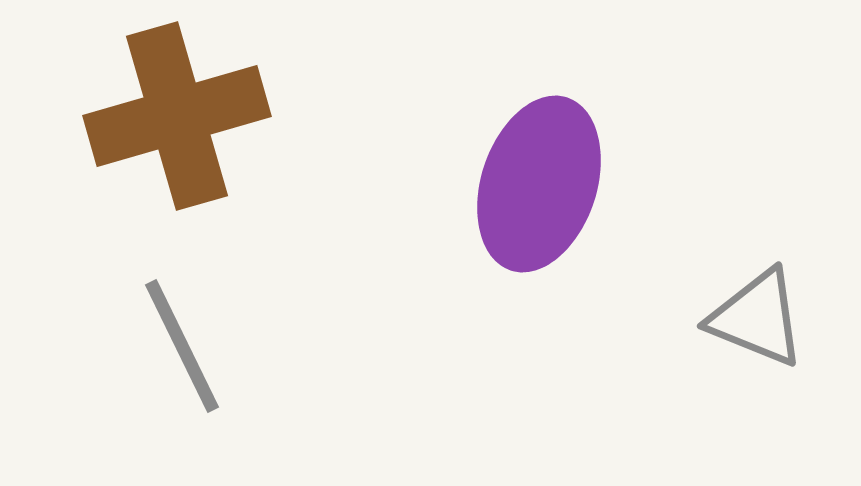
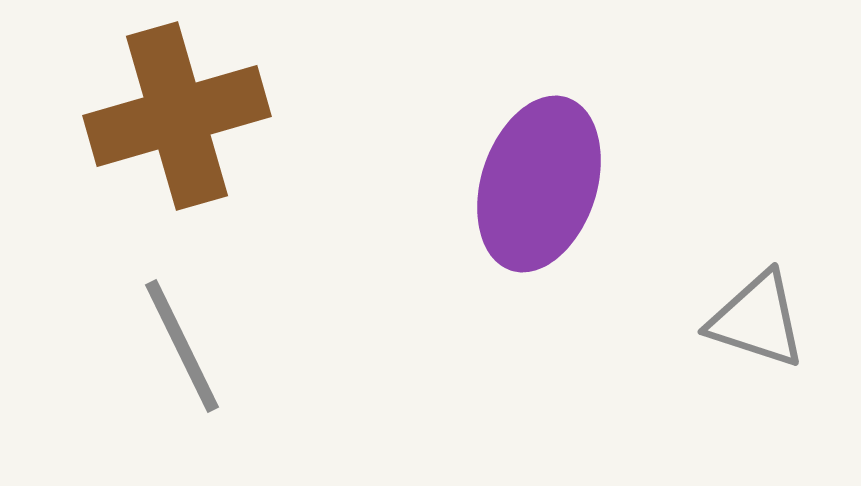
gray triangle: moved 2 px down; rotated 4 degrees counterclockwise
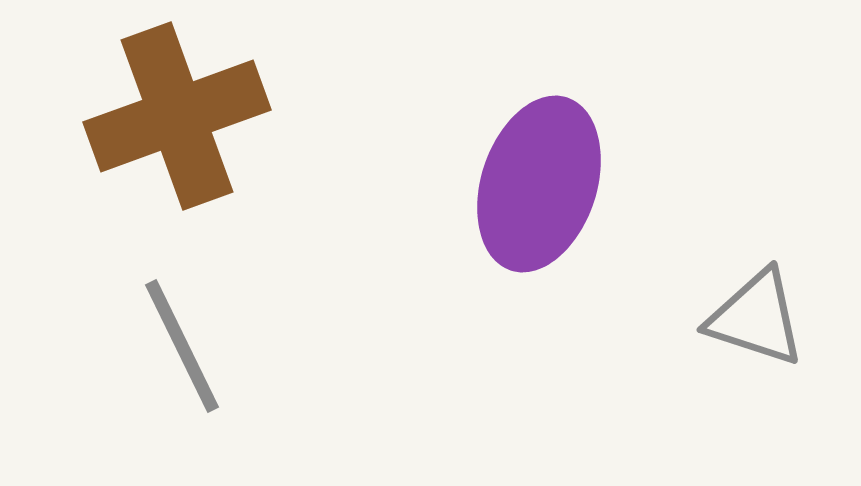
brown cross: rotated 4 degrees counterclockwise
gray triangle: moved 1 px left, 2 px up
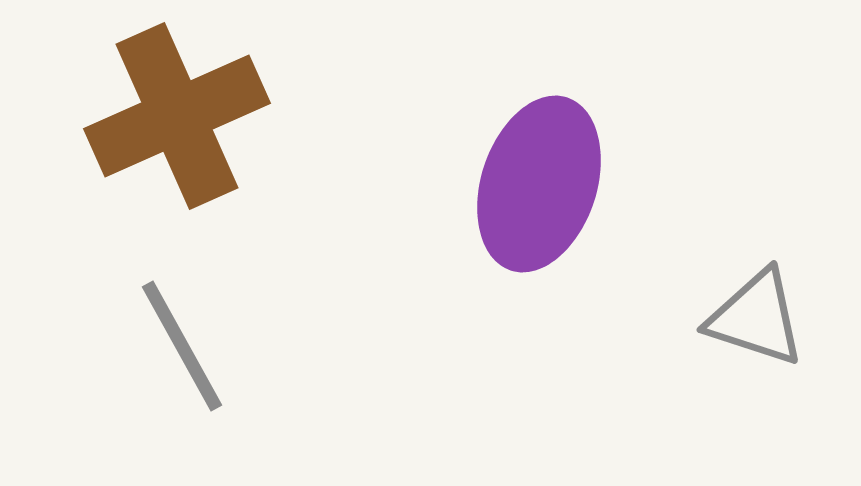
brown cross: rotated 4 degrees counterclockwise
gray line: rotated 3 degrees counterclockwise
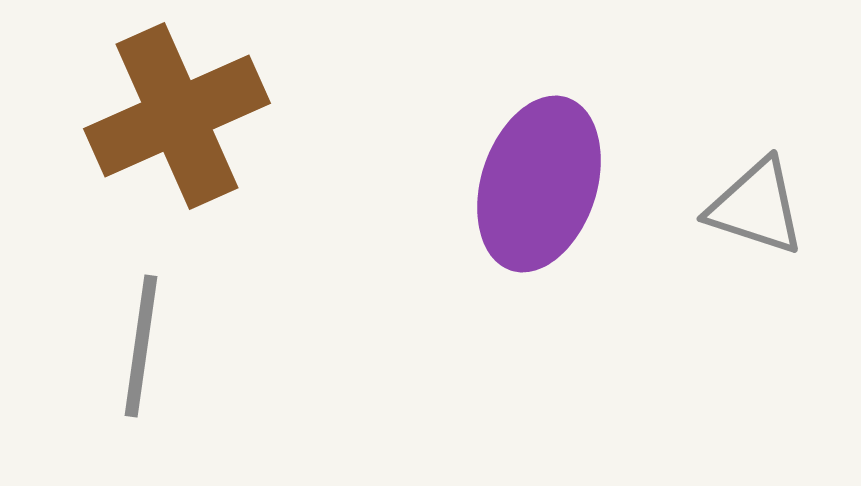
gray triangle: moved 111 px up
gray line: moved 41 px left; rotated 37 degrees clockwise
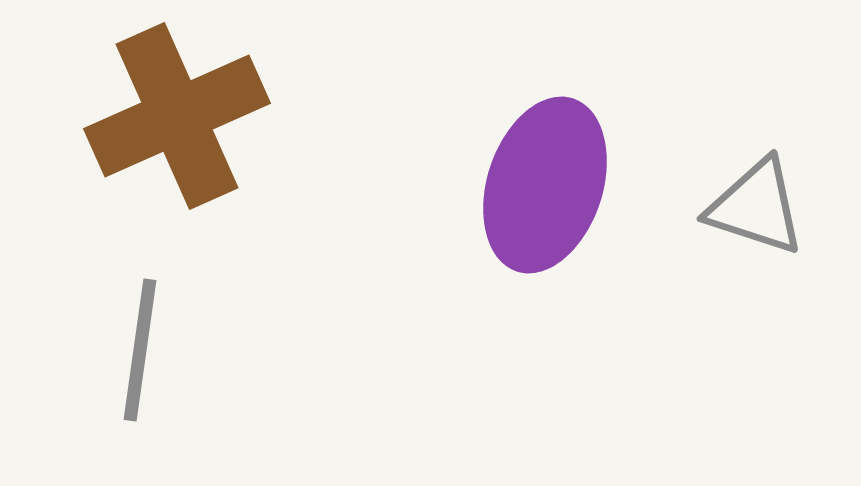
purple ellipse: moved 6 px right, 1 px down
gray line: moved 1 px left, 4 px down
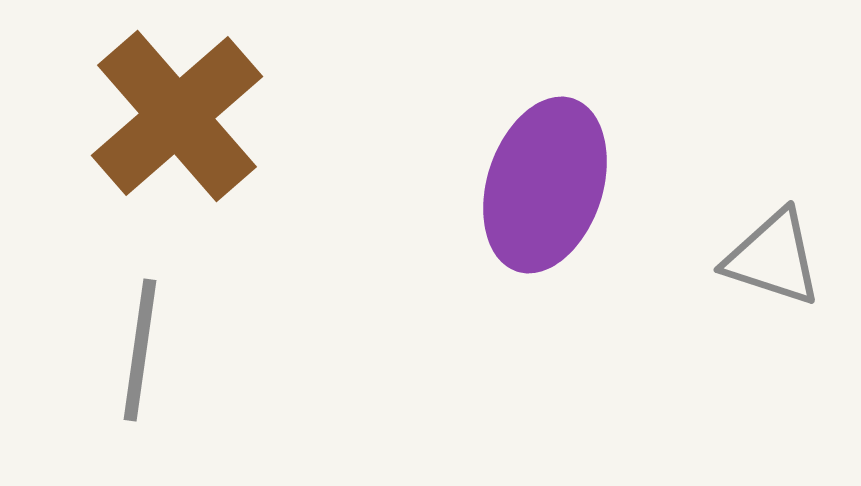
brown cross: rotated 17 degrees counterclockwise
gray triangle: moved 17 px right, 51 px down
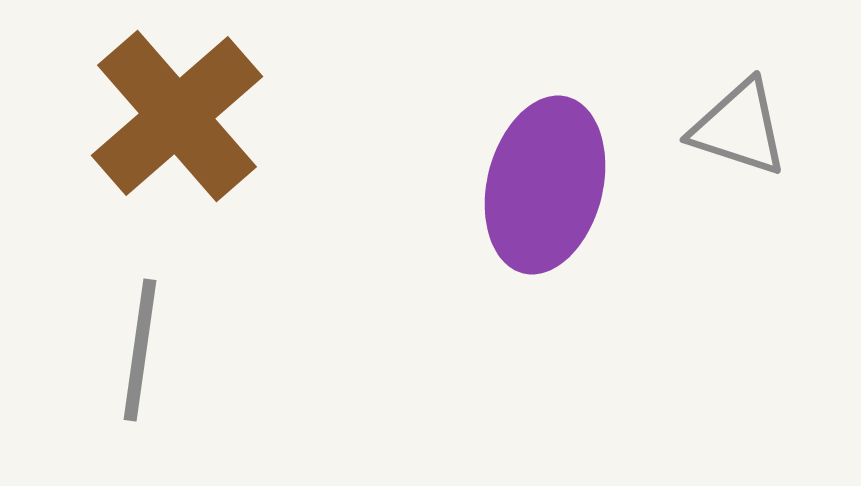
purple ellipse: rotated 4 degrees counterclockwise
gray triangle: moved 34 px left, 130 px up
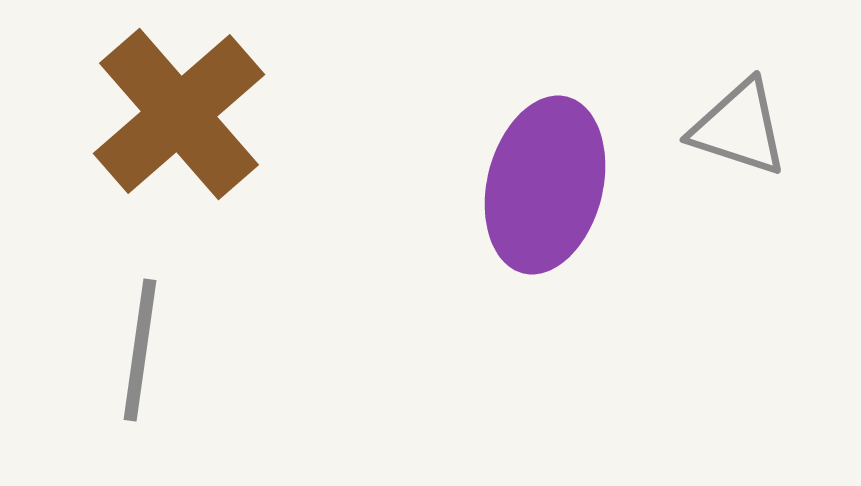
brown cross: moved 2 px right, 2 px up
